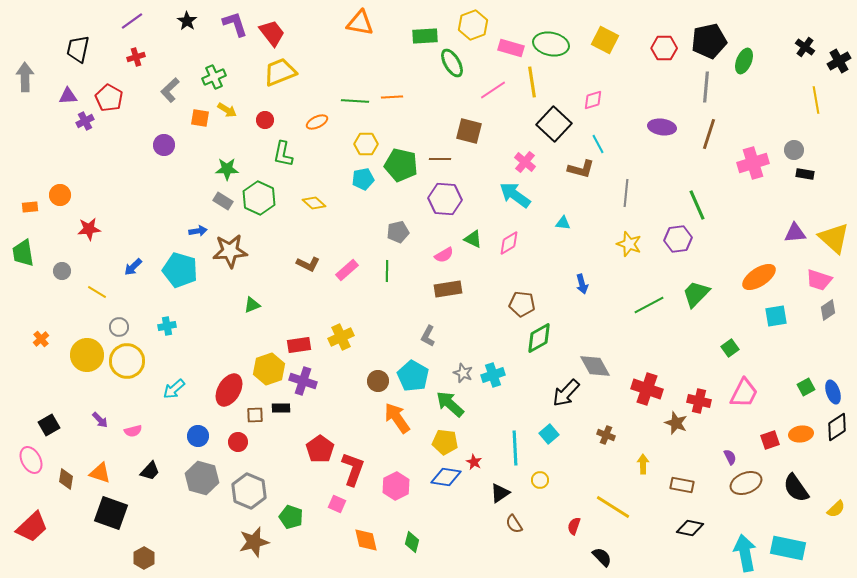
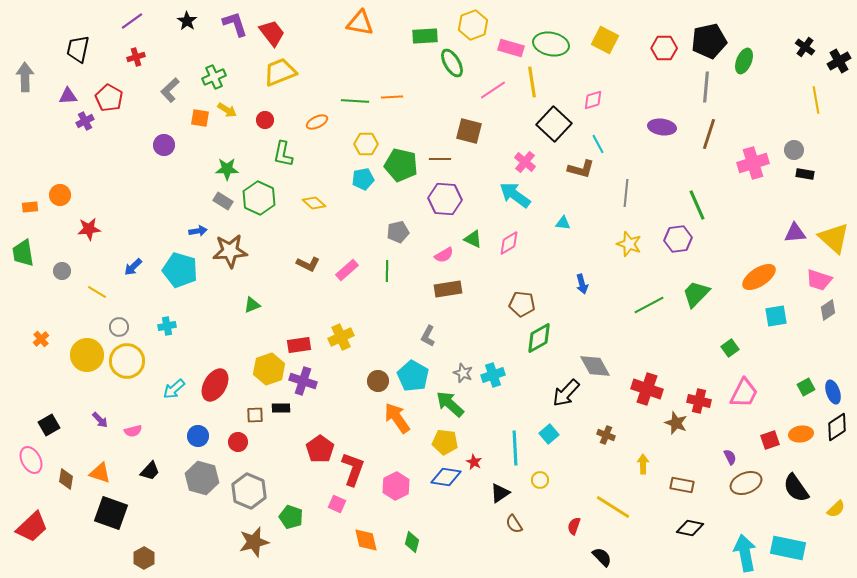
red ellipse at (229, 390): moved 14 px left, 5 px up
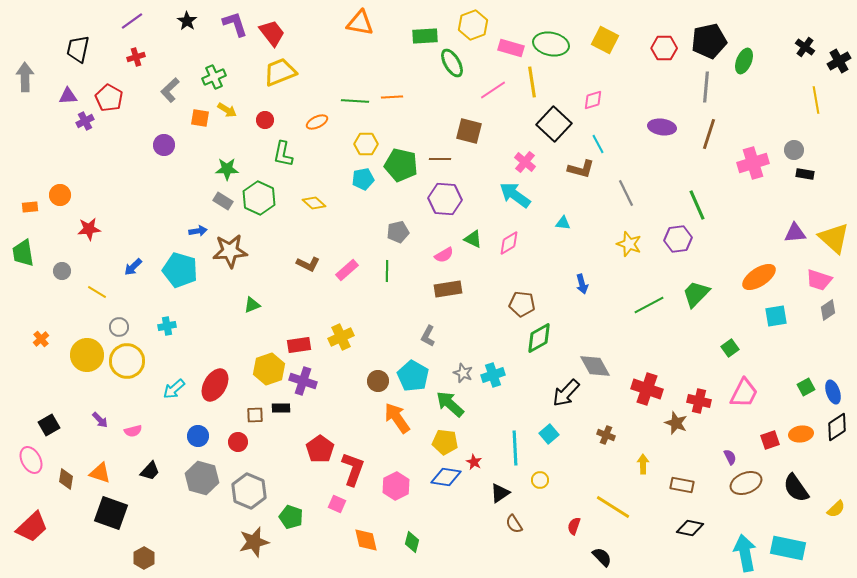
gray line at (626, 193): rotated 32 degrees counterclockwise
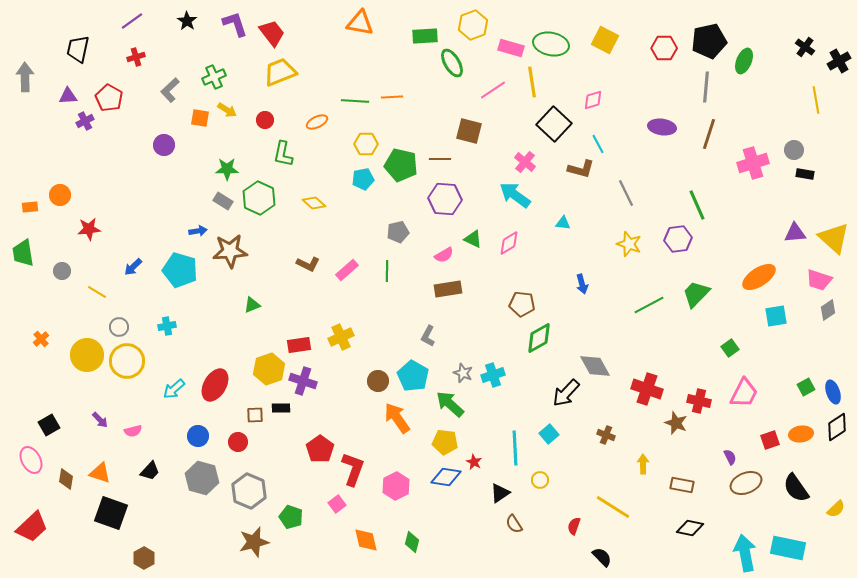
pink square at (337, 504): rotated 30 degrees clockwise
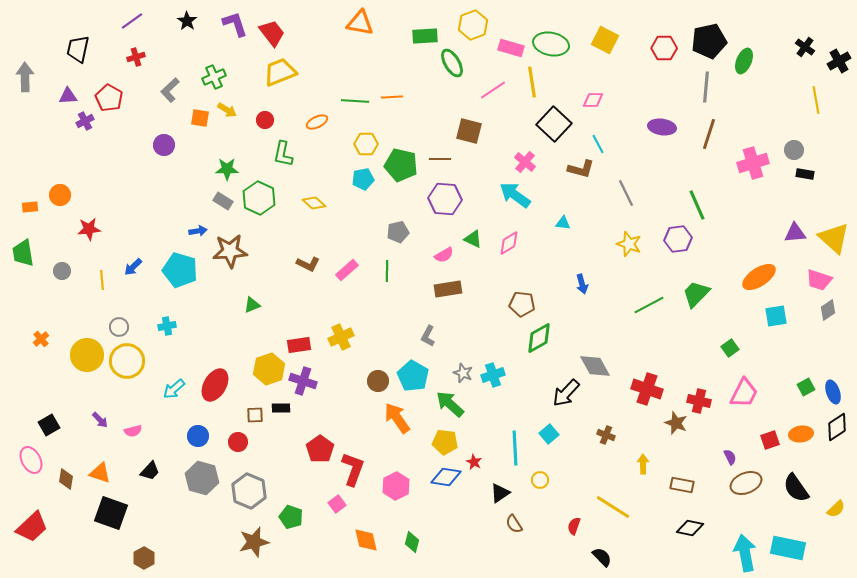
pink diamond at (593, 100): rotated 15 degrees clockwise
yellow line at (97, 292): moved 5 px right, 12 px up; rotated 54 degrees clockwise
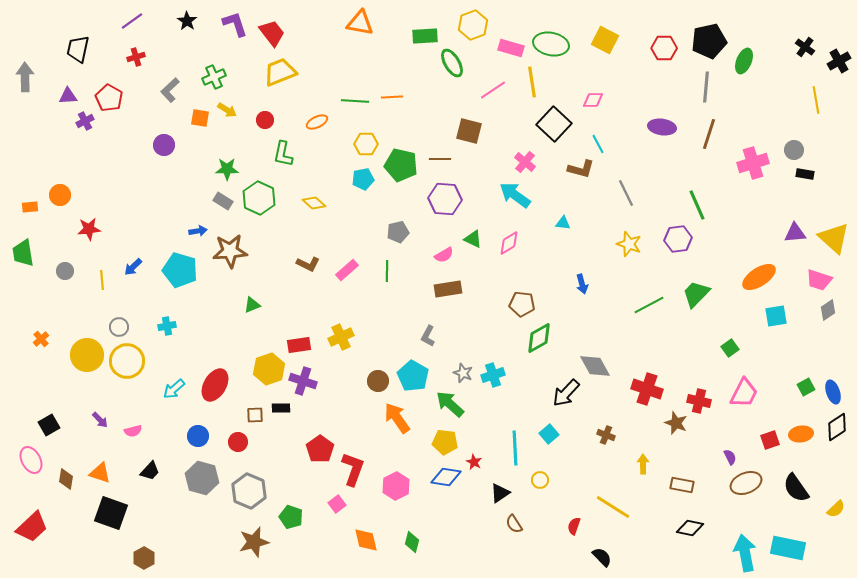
gray circle at (62, 271): moved 3 px right
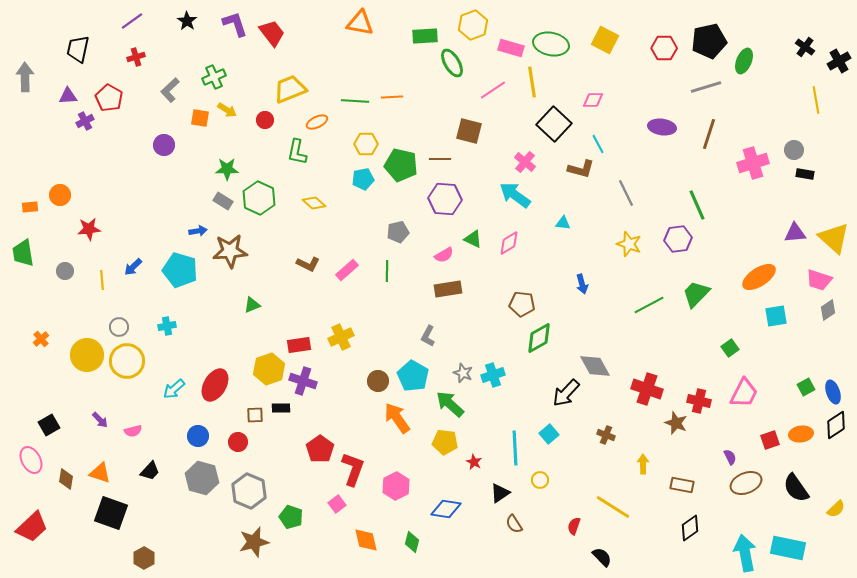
yellow trapezoid at (280, 72): moved 10 px right, 17 px down
gray line at (706, 87): rotated 68 degrees clockwise
green L-shape at (283, 154): moved 14 px right, 2 px up
black diamond at (837, 427): moved 1 px left, 2 px up
blue diamond at (446, 477): moved 32 px down
black diamond at (690, 528): rotated 48 degrees counterclockwise
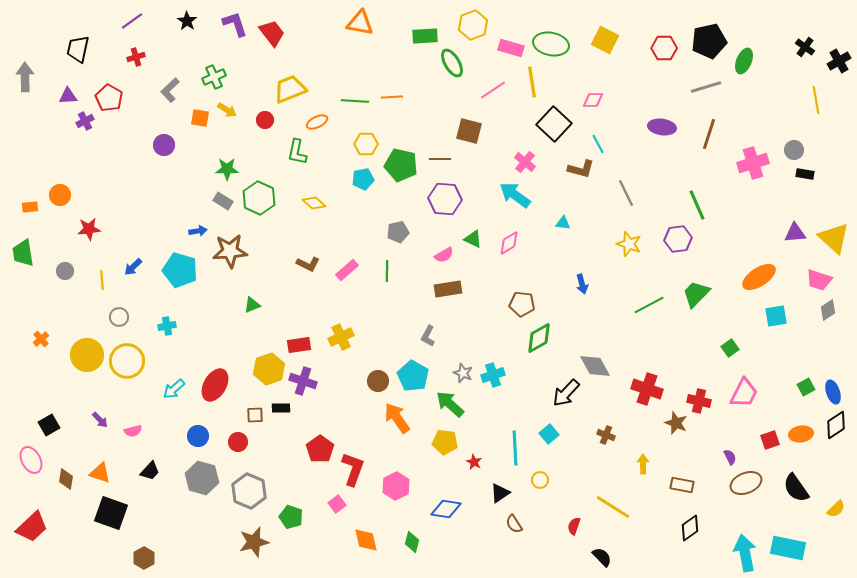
gray circle at (119, 327): moved 10 px up
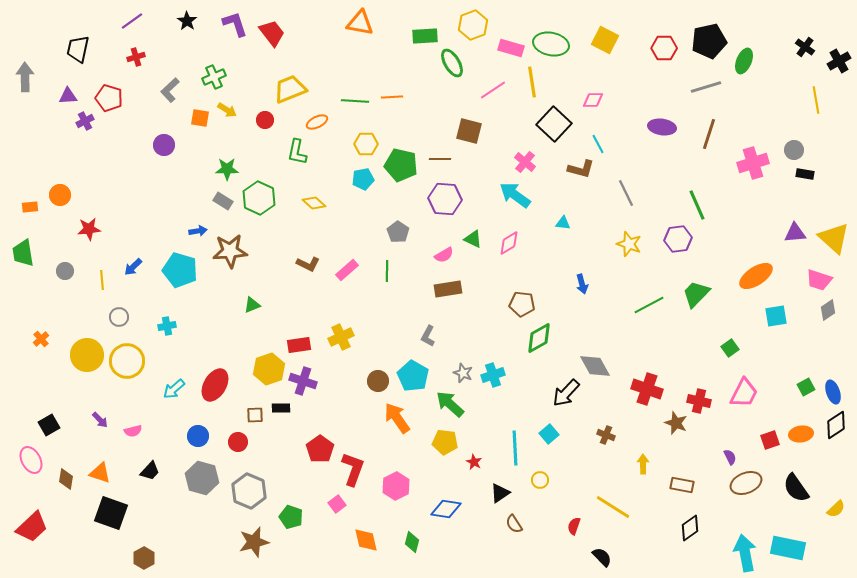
red pentagon at (109, 98): rotated 12 degrees counterclockwise
gray pentagon at (398, 232): rotated 25 degrees counterclockwise
orange ellipse at (759, 277): moved 3 px left, 1 px up
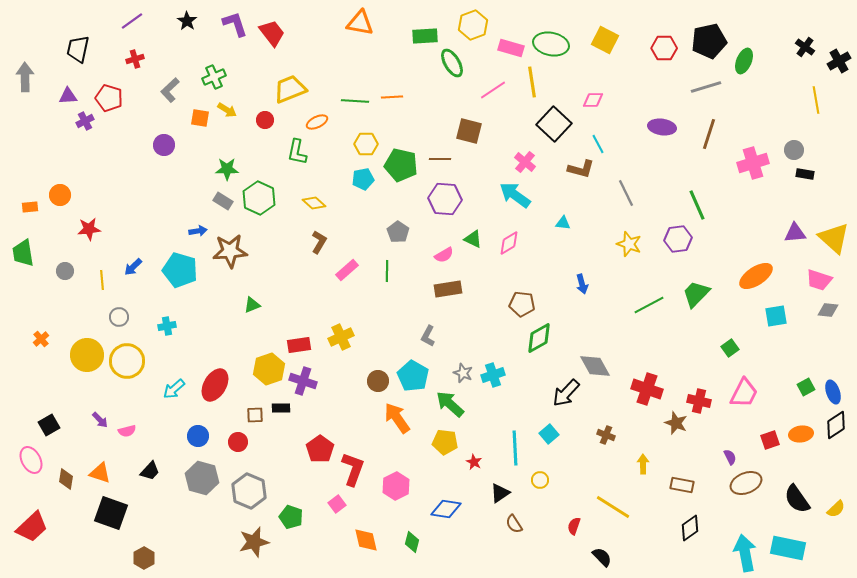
red cross at (136, 57): moved 1 px left, 2 px down
brown L-shape at (308, 264): moved 11 px right, 22 px up; rotated 85 degrees counterclockwise
gray diamond at (828, 310): rotated 40 degrees clockwise
pink semicircle at (133, 431): moved 6 px left
black semicircle at (796, 488): moved 1 px right, 11 px down
